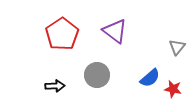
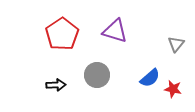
purple triangle: rotated 20 degrees counterclockwise
gray triangle: moved 1 px left, 3 px up
black arrow: moved 1 px right, 1 px up
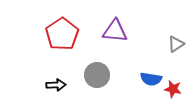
purple triangle: rotated 12 degrees counterclockwise
gray triangle: rotated 18 degrees clockwise
blue semicircle: moved 1 px right, 1 px down; rotated 50 degrees clockwise
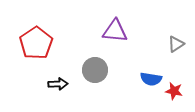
red pentagon: moved 26 px left, 9 px down
gray circle: moved 2 px left, 5 px up
black arrow: moved 2 px right, 1 px up
red star: moved 1 px right, 2 px down
